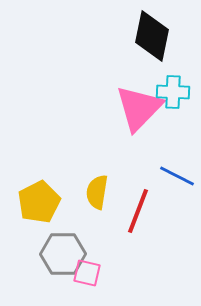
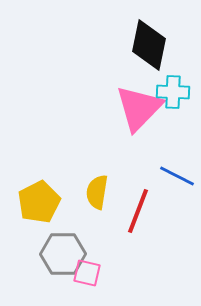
black diamond: moved 3 px left, 9 px down
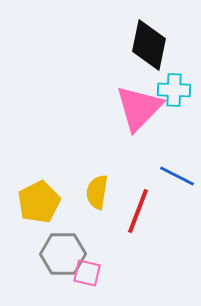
cyan cross: moved 1 px right, 2 px up
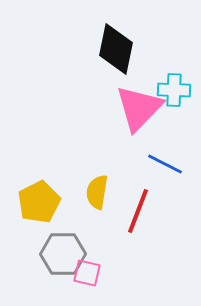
black diamond: moved 33 px left, 4 px down
blue line: moved 12 px left, 12 px up
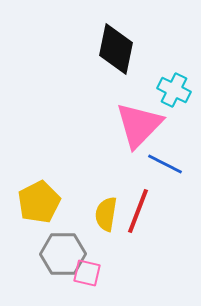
cyan cross: rotated 24 degrees clockwise
pink triangle: moved 17 px down
yellow semicircle: moved 9 px right, 22 px down
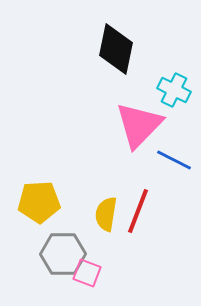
blue line: moved 9 px right, 4 px up
yellow pentagon: rotated 24 degrees clockwise
pink square: rotated 8 degrees clockwise
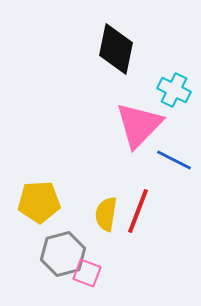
gray hexagon: rotated 15 degrees counterclockwise
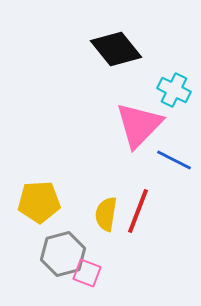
black diamond: rotated 51 degrees counterclockwise
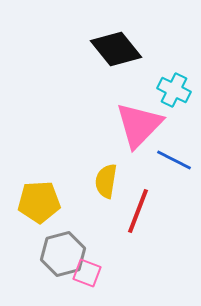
yellow semicircle: moved 33 px up
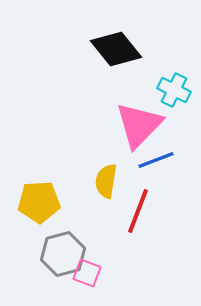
blue line: moved 18 px left; rotated 48 degrees counterclockwise
